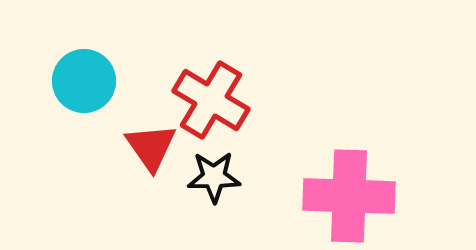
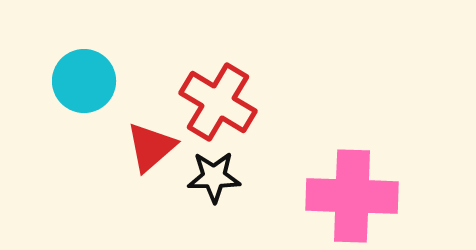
red cross: moved 7 px right, 2 px down
red triangle: rotated 24 degrees clockwise
pink cross: moved 3 px right
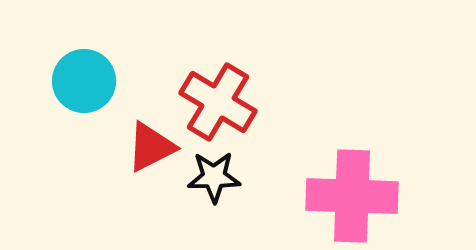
red triangle: rotated 14 degrees clockwise
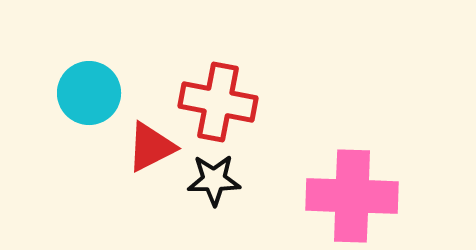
cyan circle: moved 5 px right, 12 px down
red cross: rotated 20 degrees counterclockwise
black star: moved 3 px down
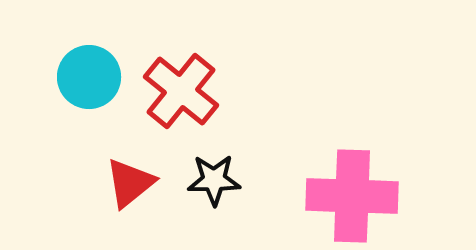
cyan circle: moved 16 px up
red cross: moved 37 px left, 11 px up; rotated 28 degrees clockwise
red triangle: moved 21 px left, 36 px down; rotated 12 degrees counterclockwise
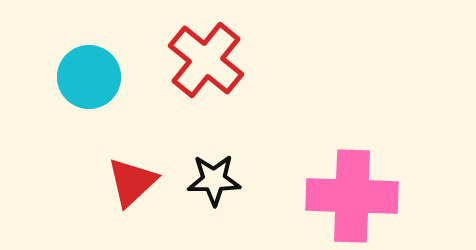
red cross: moved 25 px right, 31 px up
red triangle: moved 2 px right, 1 px up; rotated 4 degrees counterclockwise
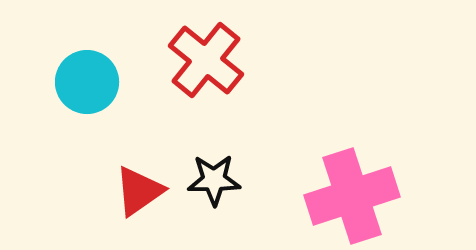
cyan circle: moved 2 px left, 5 px down
red triangle: moved 7 px right, 9 px down; rotated 8 degrees clockwise
pink cross: rotated 20 degrees counterclockwise
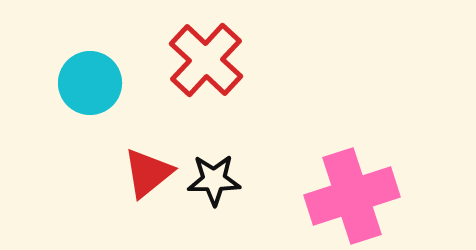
red cross: rotated 4 degrees clockwise
cyan circle: moved 3 px right, 1 px down
red triangle: moved 9 px right, 18 px up; rotated 4 degrees counterclockwise
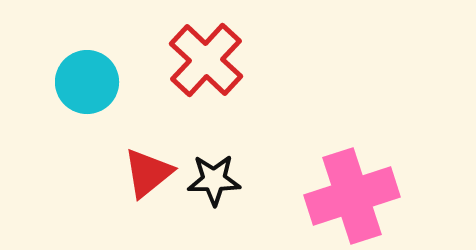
cyan circle: moved 3 px left, 1 px up
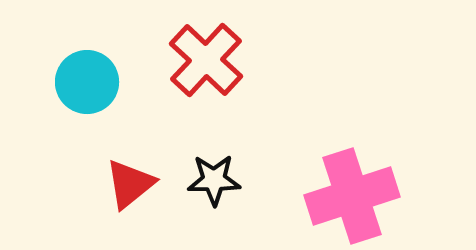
red triangle: moved 18 px left, 11 px down
